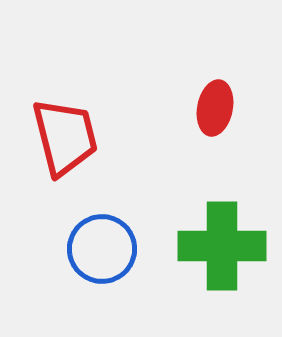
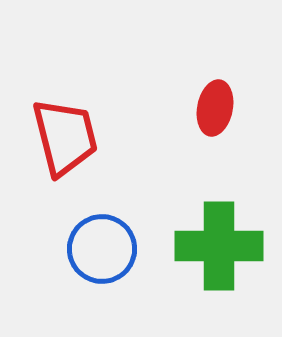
green cross: moved 3 px left
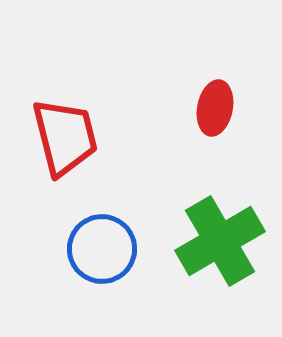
green cross: moved 1 px right, 5 px up; rotated 30 degrees counterclockwise
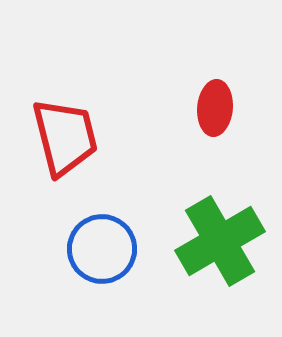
red ellipse: rotated 6 degrees counterclockwise
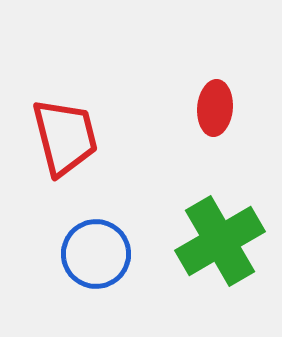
blue circle: moved 6 px left, 5 px down
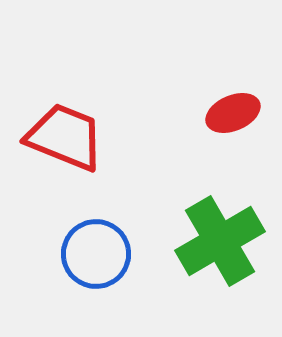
red ellipse: moved 18 px right, 5 px down; rotated 62 degrees clockwise
red trapezoid: rotated 54 degrees counterclockwise
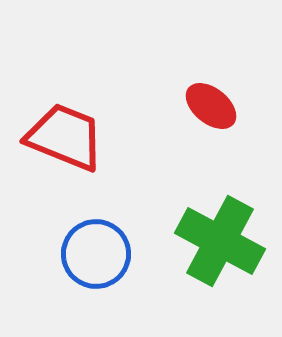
red ellipse: moved 22 px left, 7 px up; rotated 62 degrees clockwise
green cross: rotated 32 degrees counterclockwise
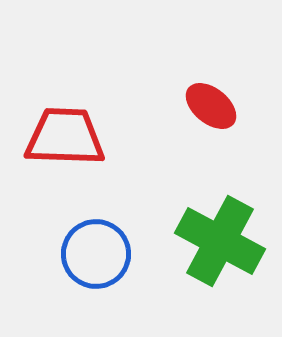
red trapezoid: rotated 20 degrees counterclockwise
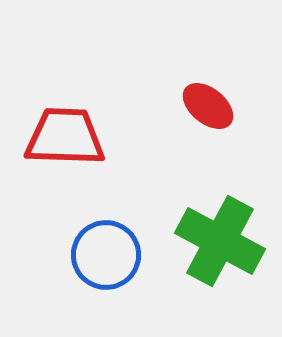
red ellipse: moved 3 px left
blue circle: moved 10 px right, 1 px down
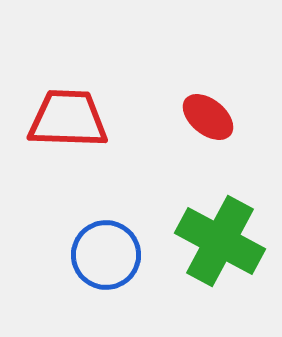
red ellipse: moved 11 px down
red trapezoid: moved 3 px right, 18 px up
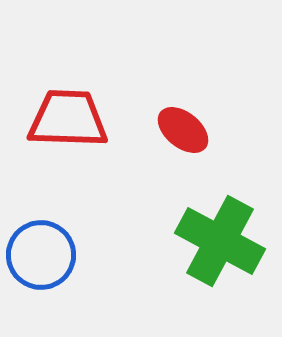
red ellipse: moved 25 px left, 13 px down
blue circle: moved 65 px left
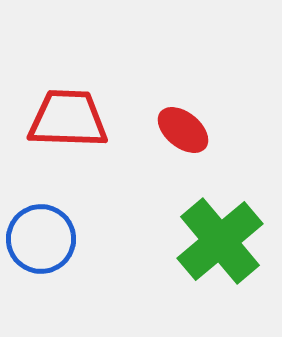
green cross: rotated 22 degrees clockwise
blue circle: moved 16 px up
